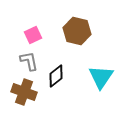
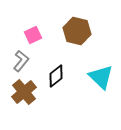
gray L-shape: moved 8 px left; rotated 50 degrees clockwise
cyan triangle: rotated 20 degrees counterclockwise
brown cross: rotated 30 degrees clockwise
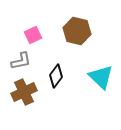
gray L-shape: rotated 40 degrees clockwise
black diamond: rotated 15 degrees counterclockwise
brown cross: rotated 15 degrees clockwise
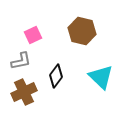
brown hexagon: moved 5 px right
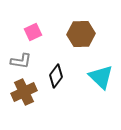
brown hexagon: moved 1 px left, 3 px down; rotated 16 degrees counterclockwise
pink square: moved 3 px up
gray L-shape: rotated 20 degrees clockwise
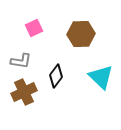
pink square: moved 1 px right, 4 px up
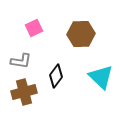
brown cross: rotated 10 degrees clockwise
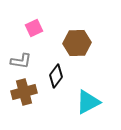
brown hexagon: moved 4 px left, 9 px down
cyan triangle: moved 13 px left, 25 px down; rotated 48 degrees clockwise
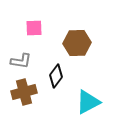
pink square: rotated 24 degrees clockwise
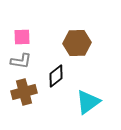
pink square: moved 12 px left, 9 px down
black diamond: rotated 15 degrees clockwise
cyan triangle: rotated 8 degrees counterclockwise
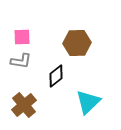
brown cross: moved 13 px down; rotated 25 degrees counterclockwise
cyan triangle: rotated 8 degrees counterclockwise
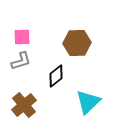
gray L-shape: rotated 25 degrees counterclockwise
